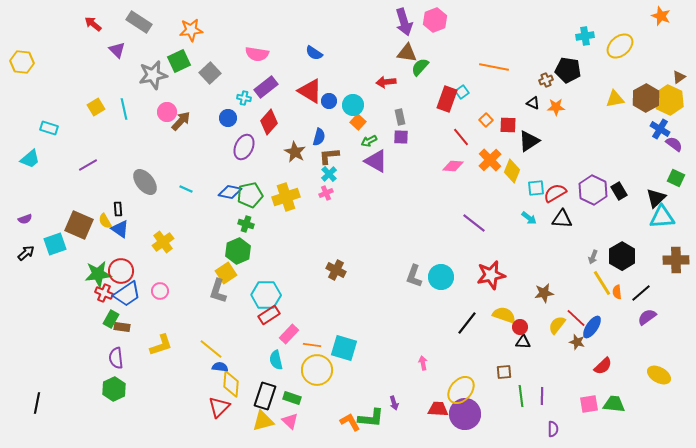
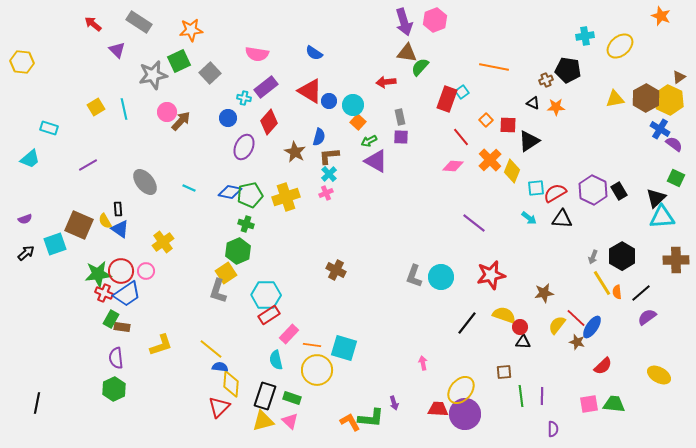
cyan line at (186, 189): moved 3 px right, 1 px up
pink circle at (160, 291): moved 14 px left, 20 px up
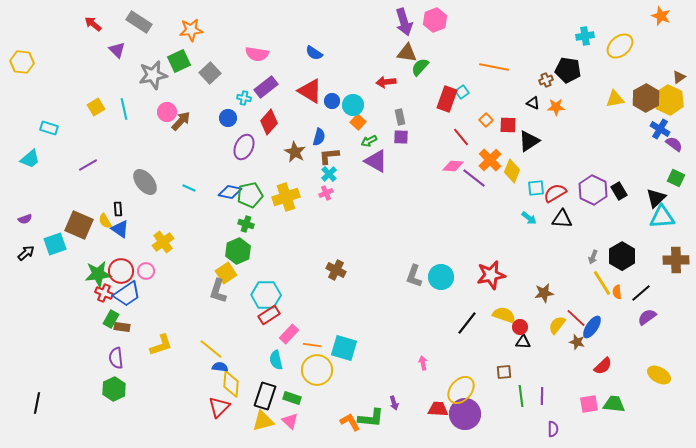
blue circle at (329, 101): moved 3 px right
purple line at (474, 223): moved 45 px up
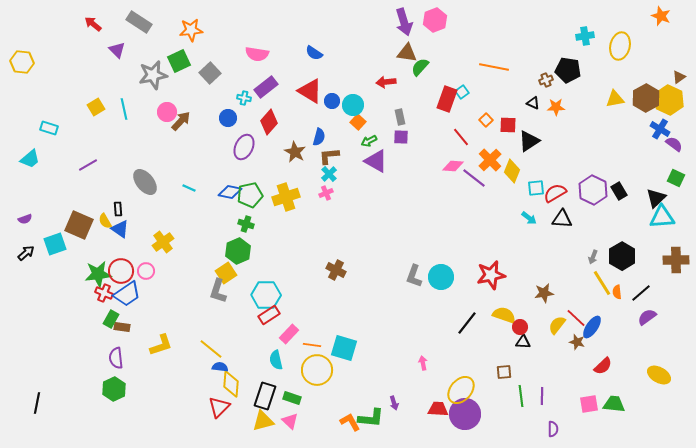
yellow ellipse at (620, 46): rotated 36 degrees counterclockwise
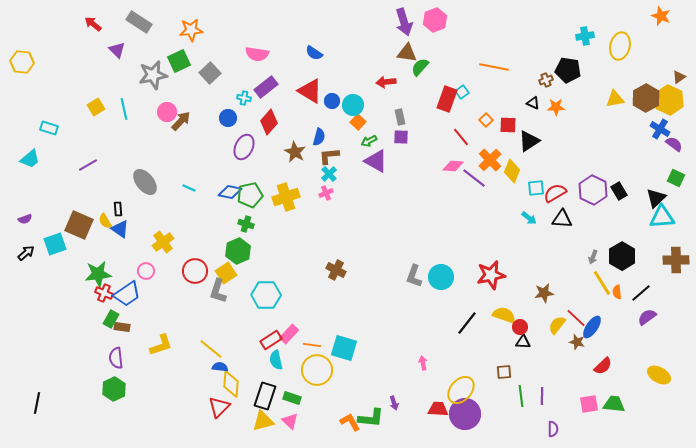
red circle at (121, 271): moved 74 px right
red rectangle at (269, 315): moved 2 px right, 25 px down
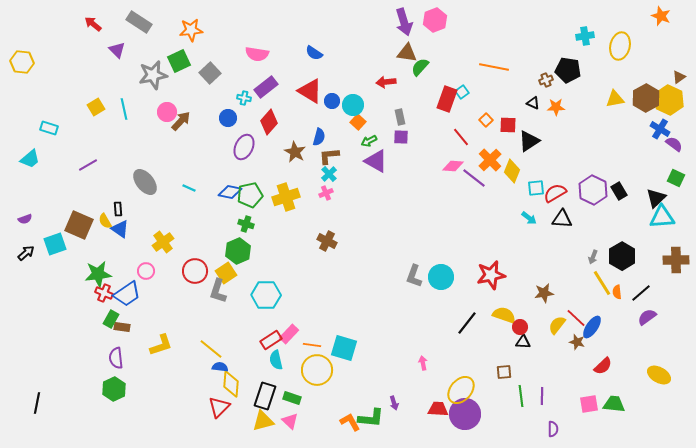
brown cross at (336, 270): moved 9 px left, 29 px up
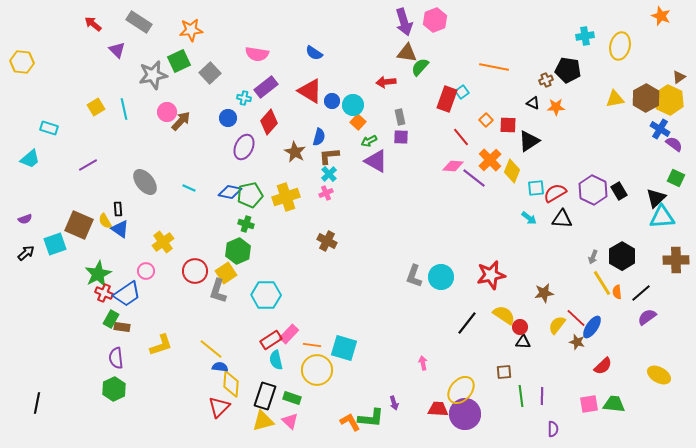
green star at (98, 274): rotated 20 degrees counterclockwise
yellow semicircle at (504, 315): rotated 15 degrees clockwise
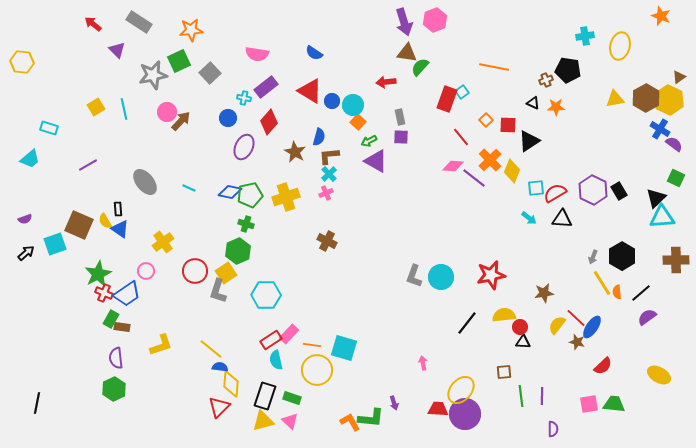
yellow semicircle at (504, 315): rotated 40 degrees counterclockwise
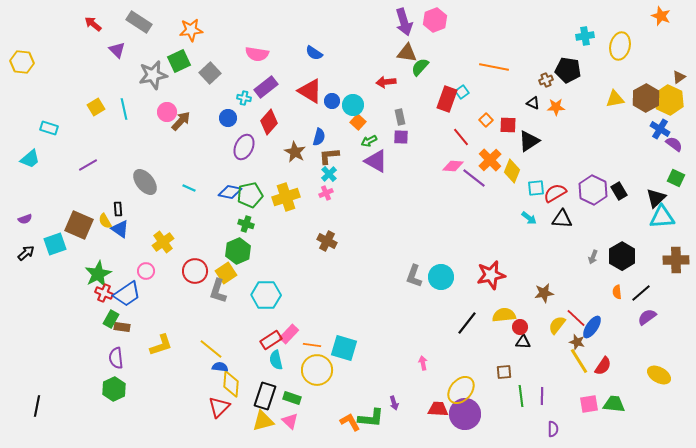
yellow line at (602, 283): moved 23 px left, 78 px down
red semicircle at (603, 366): rotated 12 degrees counterclockwise
black line at (37, 403): moved 3 px down
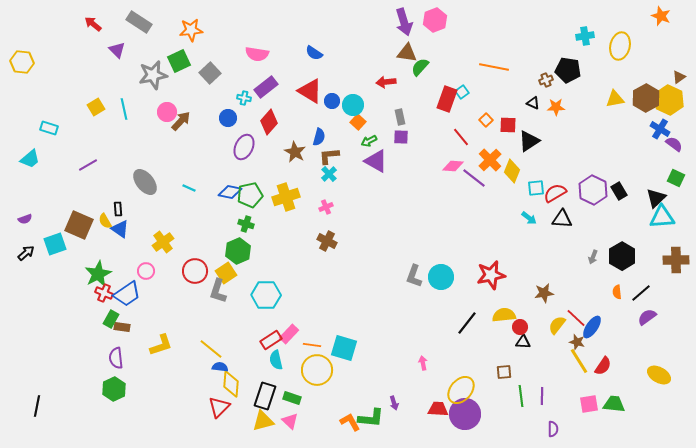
pink cross at (326, 193): moved 14 px down
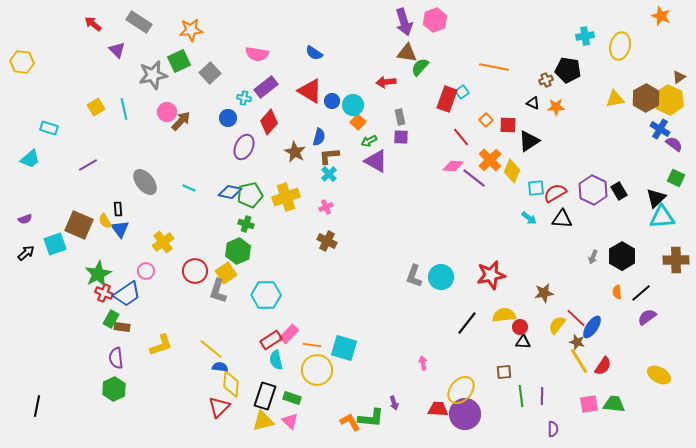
blue triangle at (120, 229): rotated 18 degrees clockwise
